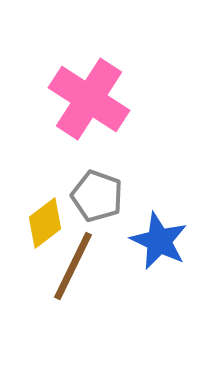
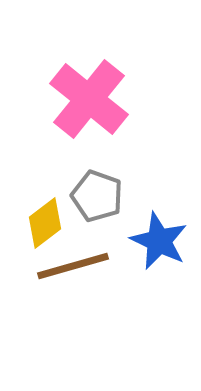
pink cross: rotated 6 degrees clockwise
brown line: rotated 48 degrees clockwise
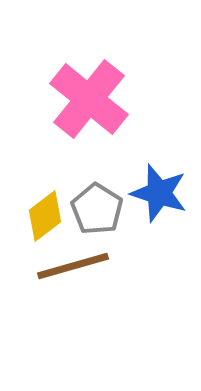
gray pentagon: moved 13 px down; rotated 12 degrees clockwise
yellow diamond: moved 7 px up
blue star: moved 48 px up; rotated 8 degrees counterclockwise
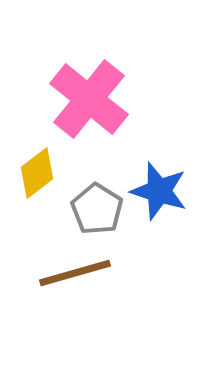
blue star: moved 2 px up
yellow diamond: moved 8 px left, 43 px up
brown line: moved 2 px right, 7 px down
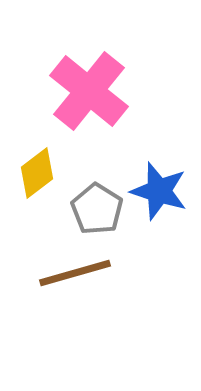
pink cross: moved 8 px up
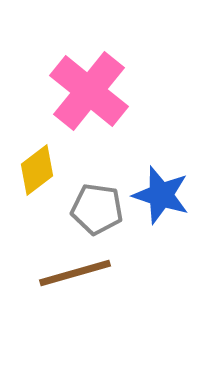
yellow diamond: moved 3 px up
blue star: moved 2 px right, 4 px down
gray pentagon: rotated 24 degrees counterclockwise
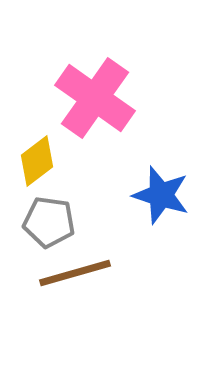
pink cross: moved 6 px right, 7 px down; rotated 4 degrees counterclockwise
yellow diamond: moved 9 px up
gray pentagon: moved 48 px left, 13 px down
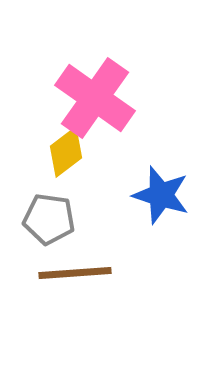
yellow diamond: moved 29 px right, 9 px up
gray pentagon: moved 3 px up
brown line: rotated 12 degrees clockwise
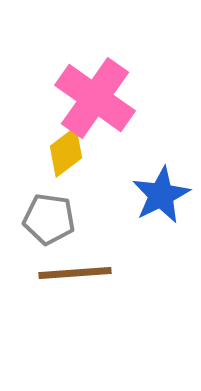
blue star: rotated 28 degrees clockwise
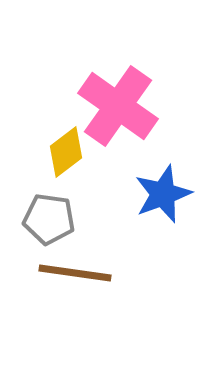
pink cross: moved 23 px right, 8 px down
blue star: moved 2 px right, 1 px up; rotated 6 degrees clockwise
brown line: rotated 12 degrees clockwise
